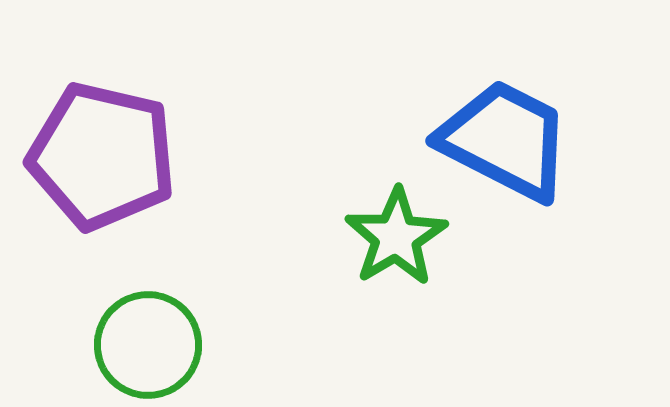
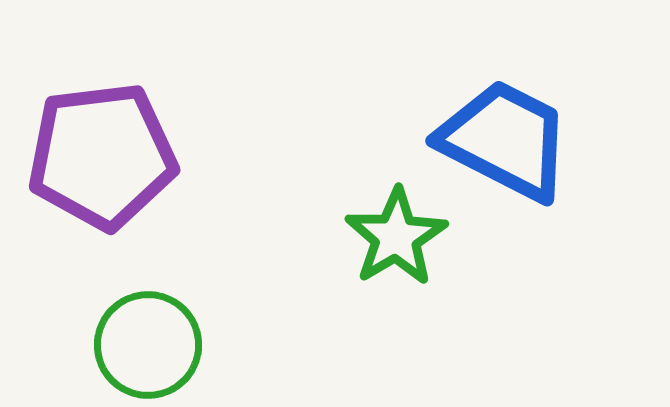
purple pentagon: rotated 20 degrees counterclockwise
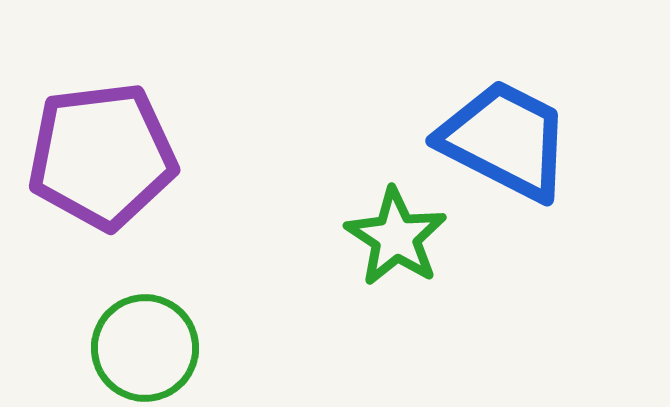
green star: rotated 8 degrees counterclockwise
green circle: moved 3 px left, 3 px down
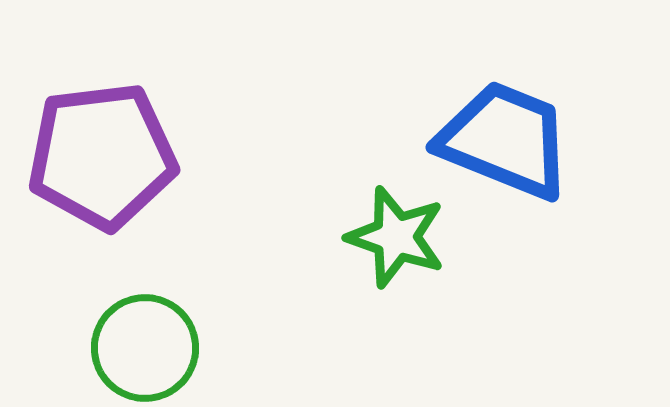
blue trapezoid: rotated 5 degrees counterclockwise
green star: rotated 14 degrees counterclockwise
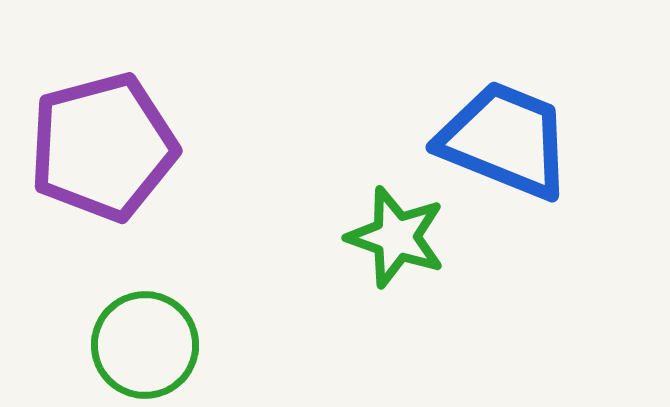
purple pentagon: moved 1 px right, 9 px up; rotated 8 degrees counterclockwise
green circle: moved 3 px up
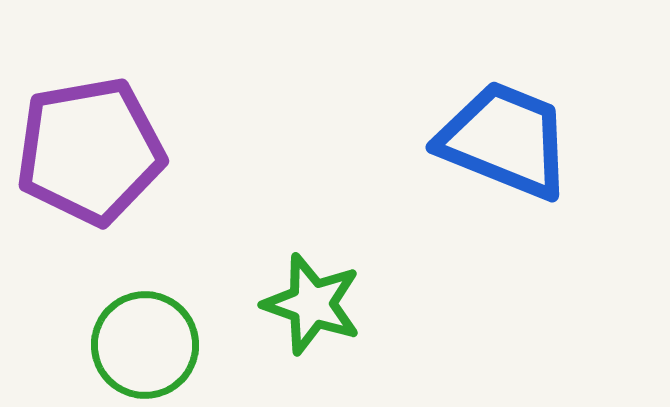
purple pentagon: moved 13 px left, 4 px down; rotated 5 degrees clockwise
green star: moved 84 px left, 67 px down
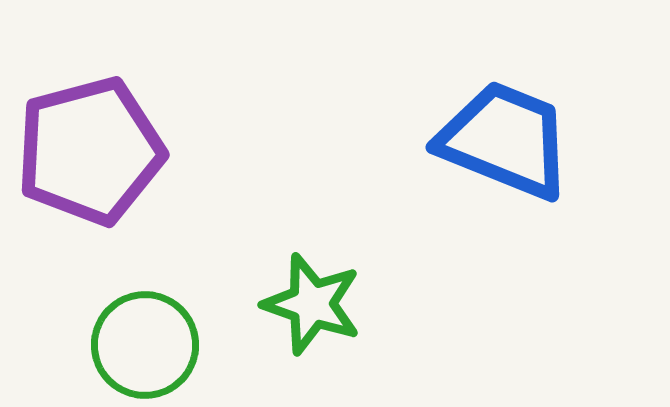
purple pentagon: rotated 5 degrees counterclockwise
